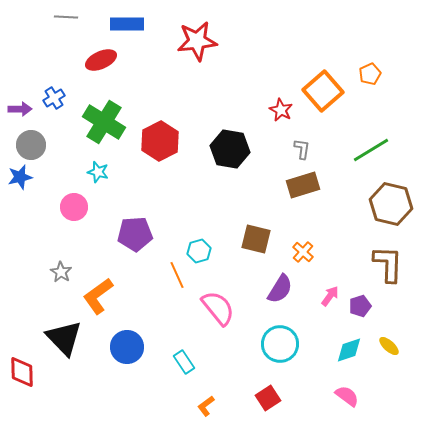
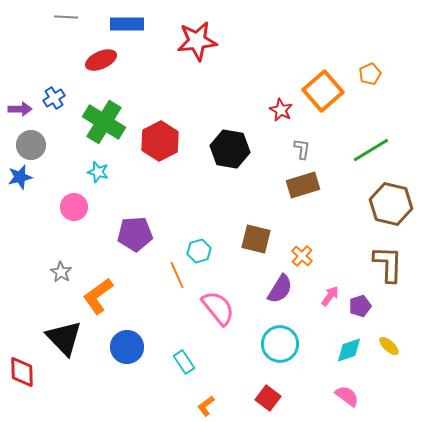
orange cross at (303, 252): moved 1 px left, 4 px down
red square at (268, 398): rotated 20 degrees counterclockwise
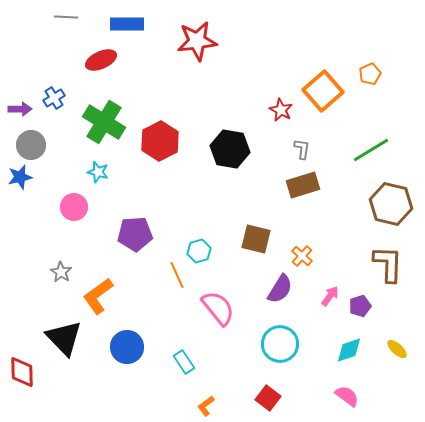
yellow ellipse at (389, 346): moved 8 px right, 3 px down
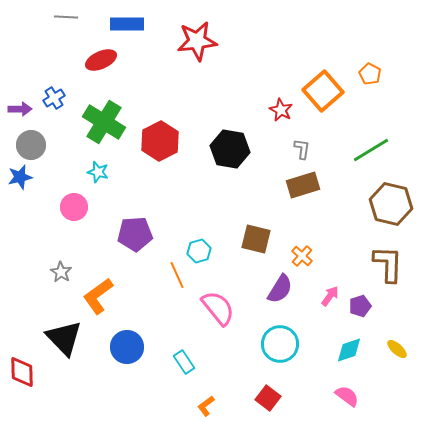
orange pentagon at (370, 74): rotated 20 degrees counterclockwise
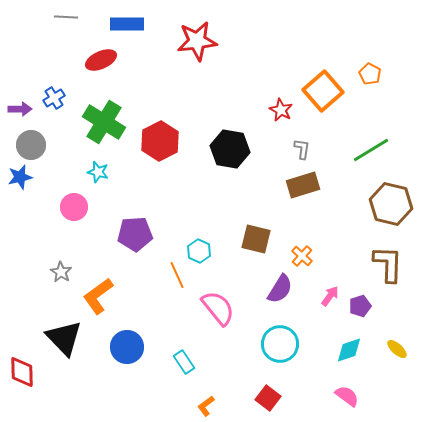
cyan hexagon at (199, 251): rotated 20 degrees counterclockwise
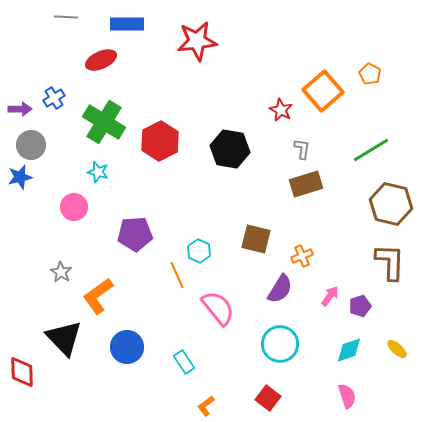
brown rectangle at (303, 185): moved 3 px right, 1 px up
orange cross at (302, 256): rotated 25 degrees clockwise
brown L-shape at (388, 264): moved 2 px right, 2 px up
pink semicircle at (347, 396): rotated 35 degrees clockwise
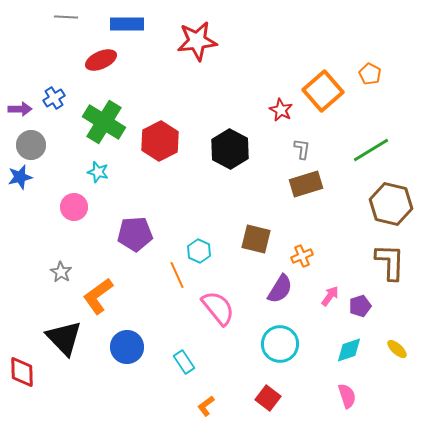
black hexagon at (230, 149): rotated 18 degrees clockwise
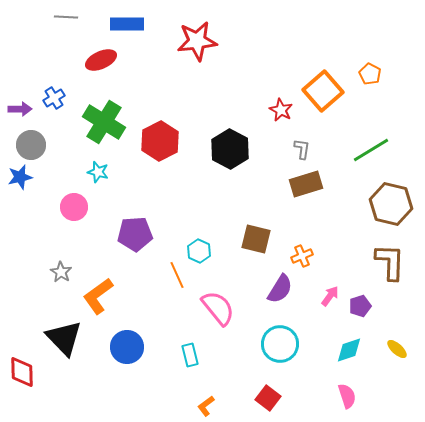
cyan rectangle at (184, 362): moved 6 px right, 7 px up; rotated 20 degrees clockwise
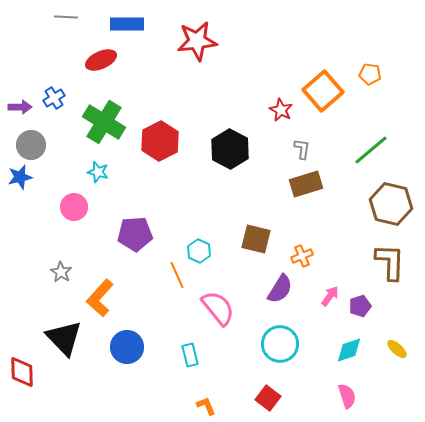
orange pentagon at (370, 74): rotated 20 degrees counterclockwise
purple arrow at (20, 109): moved 2 px up
green line at (371, 150): rotated 9 degrees counterclockwise
orange L-shape at (98, 296): moved 2 px right, 2 px down; rotated 12 degrees counterclockwise
orange L-shape at (206, 406): rotated 105 degrees clockwise
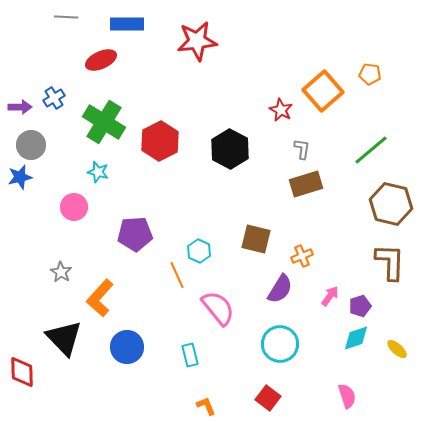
cyan diamond at (349, 350): moved 7 px right, 12 px up
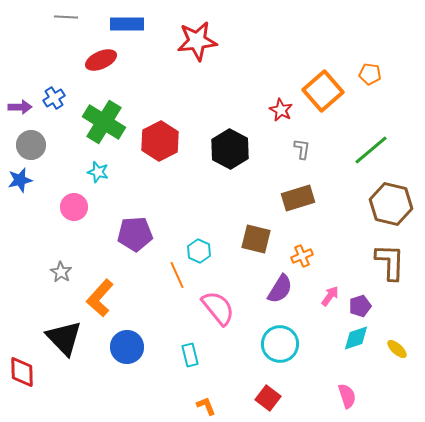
blue star at (20, 177): moved 3 px down
brown rectangle at (306, 184): moved 8 px left, 14 px down
